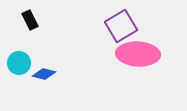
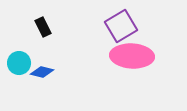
black rectangle: moved 13 px right, 7 px down
pink ellipse: moved 6 px left, 2 px down
blue diamond: moved 2 px left, 2 px up
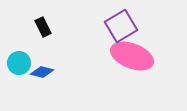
pink ellipse: rotated 18 degrees clockwise
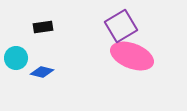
black rectangle: rotated 72 degrees counterclockwise
cyan circle: moved 3 px left, 5 px up
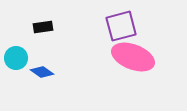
purple square: rotated 16 degrees clockwise
pink ellipse: moved 1 px right, 1 px down
blue diamond: rotated 20 degrees clockwise
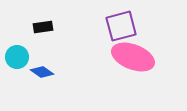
cyan circle: moved 1 px right, 1 px up
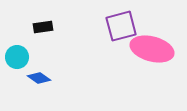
pink ellipse: moved 19 px right, 8 px up; rotated 6 degrees counterclockwise
blue diamond: moved 3 px left, 6 px down
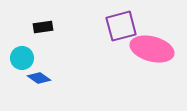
cyan circle: moved 5 px right, 1 px down
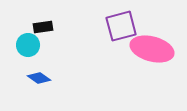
cyan circle: moved 6 px right, 13 px up
